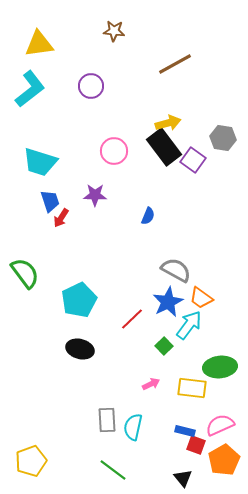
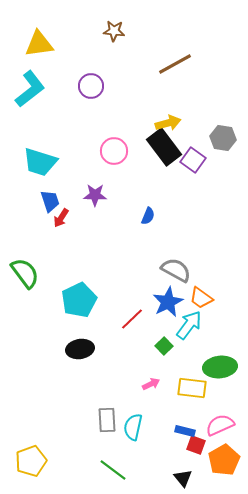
black ellipse: rotated 24 degrees counterclockwise
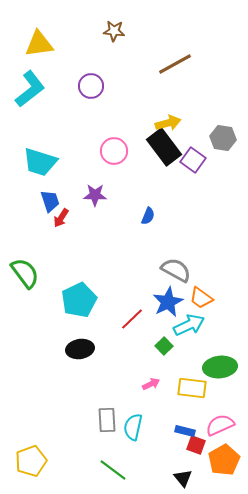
cyan arrow: rotated 28 degrees clockwise
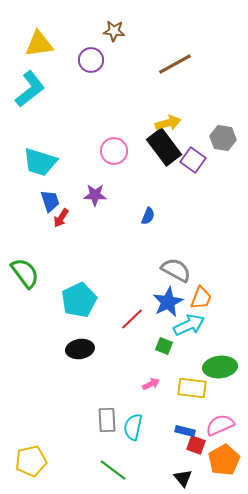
purple circle: moved 26 px up
orange trapezoid: rotated 105 degrees counterclockwise
green square: rotated 24 degrees counterclockwise
yellow pentagon: rotated 8 degrees clockwise
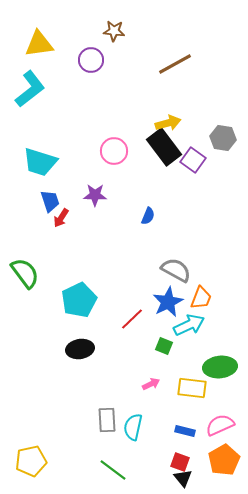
red square: moved 16 px left, 17 px down
